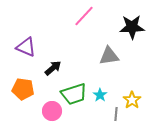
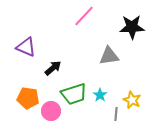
orange pentagon: moved 5 px right, 9 px down
yellow star: rotated 12 degrees counterclockwise
pink circle: moved 1 px left
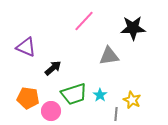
pink line: moved 5 px down
black star: moved 1 px right, 1 px down
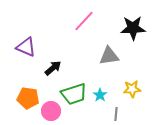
yellow star: moved 11 px up; rotated 30 degrees counterclockwise
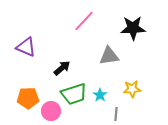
black arrow: moved 9 px right
orange pentagon: rotated 10 degrees counterclockwise
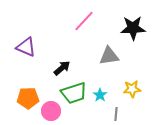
green trapezoid: moved 1 px up
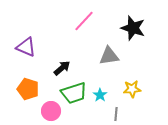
black star: rotated 20 degrees clockwise
orange pentagon: moved 9 px up; rotated 20 degrees clockwise
